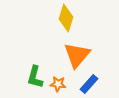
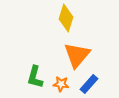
orange star: moved 3 px right
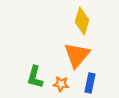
yellow diamond: moved 16 px right, 3 px down
blue rectangle: moved 1 px right, 1 px up; rotated 30 degrees counterclockwise
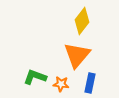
yellow diamond: rotated 20 degrees clockwise
green L-shape: rotated 95 degrees clockwise
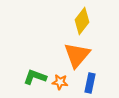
orange star: moved 1 px left, 2 px up
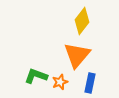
green L-shape: moved 1 px right, 1 px up
orange star: rotated 28 degrees counterclockwise
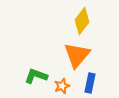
orange star: moved 2 px right, 4 px down
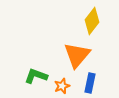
yellow diamond: moved 10 px right
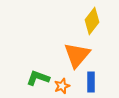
green L-shape: moved 2 px right, 2 px down
blue rectangle: moved 1 px right, 1 px up; rotated 12 degrees counterclockwise
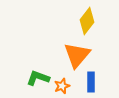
yellow diamond: moved 5 px left
